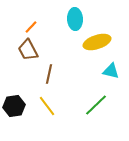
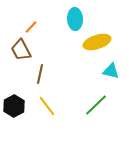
brown trapezoid: moved 7 px left
brown line: moved 9 px left
black hexagon: rotated 20 degrees counterclockwise
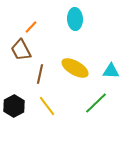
yellow ellipse: moved 22 px left, 26 px down; rotated 48 degrees clockwise
cyan triangle: rotated 12 degrees counterclockwise
green line: moved 2 px up
